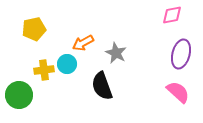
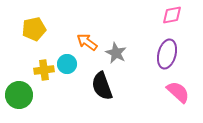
orange arrow: moved 4 px right, 1 px up; rotated 65 degrees clockwise
purple ellipse: moved 14 px left
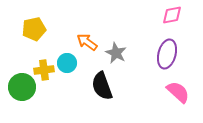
cyan circle: moved 1 px up
green circle: moved 3 px right, 8 px up
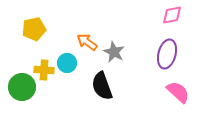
gray star: moved 2 px left, 1 px up
yellow cross: rotated 12 degrees clockwise
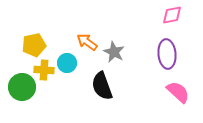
yellow pentagon: moved 16 px down
purple ellipse: rotated 20 degrees counterclockwise
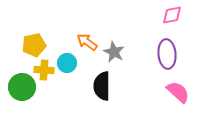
black semicircle: rotated 20 degrees clockwise
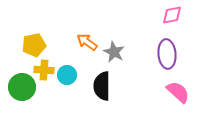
cyan circle: moved 12 px down
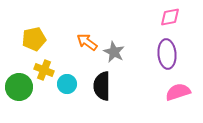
pink diamond: moved 2 px left, 2 px down
yellow pentagon: moved 6 px up
yellow cross: rotated 18 degrees clockwise
cyan circle: moved 9 px down
green circle: moved 3 px left
pink semicircle: rotated 60 degrees counterclockwise
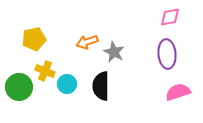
orange arrow: rotated 55 degrees counterclockwise
yellow cross: moved 1 px right, 1 px down
black semicircle: moved 1 px left
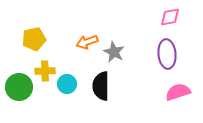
yellow cross: rotated 24 degrees counterclockwise
